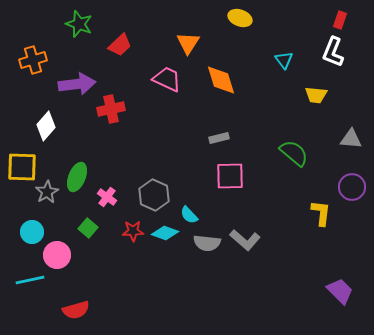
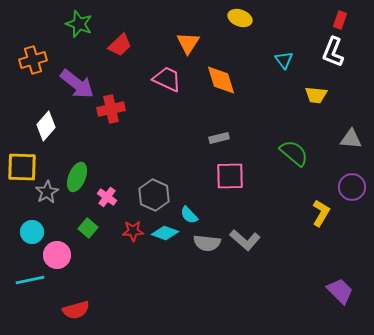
purple arrow: rotated 45 degrees clockwise
yellow L-shape: rotated 24 degrees clockwise
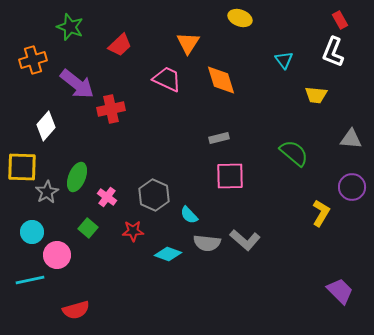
red rectangle: rotated 48 degrees counterclockwise
green star: moved 9 px left, 3 px down
cyan diamond: moved 3 px right, 21 px down
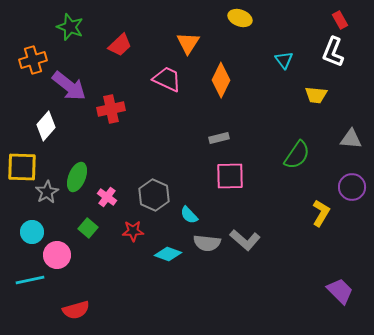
orange diamond: rotated 44 degrees clockwise
purple arrow: moved 8 px left, 2 px down
green semicircle: moved 3 px right, 2 px down; rotated 84 degrees clockwise
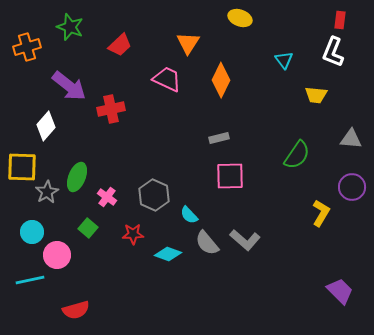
red rectangle: rotated 36 degrees clockwise
orange cross: moved 6 px left, 13 px up
red star: moved 3 px down
gray semicircle: rotated 44 degrees clockwise
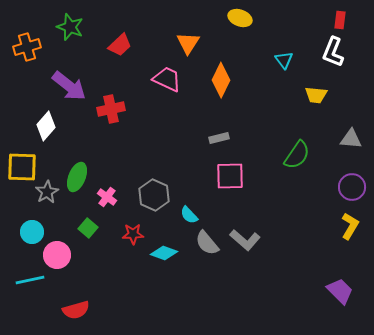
yellow L-shape: moved 29 px right, 13 px down
cyan diamond: moved 4 px left, 1 px up
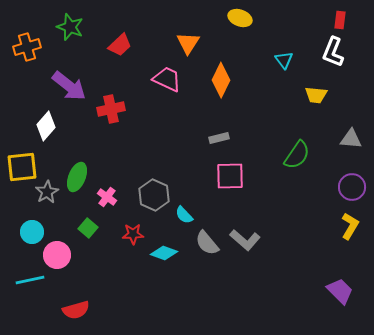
yellow square: rotated 8 degrees counterclockwise
cyan semicircle: moved 5 px left
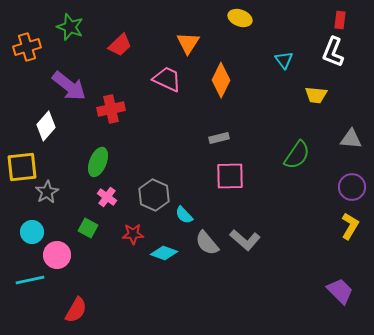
green ellipse: moved 21 px right, 15 px up
green square: rotated 12 degrees counterclockwise
red semicircle: rotated 44 degrees counterclockwise
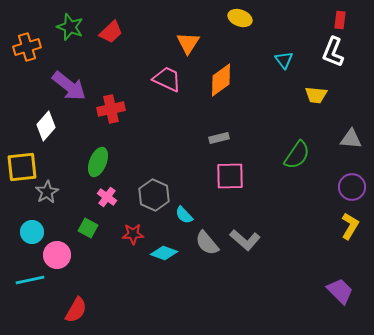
red trapezoid: moved 9 px left, 13 px up
orange diamond: rotated 28 degrees clockwise
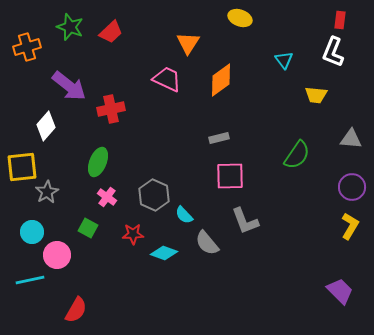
gray L-shape: moved 19 px up; rotated 28 degrees clockwise
